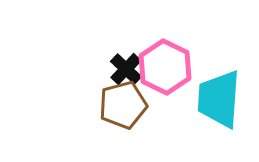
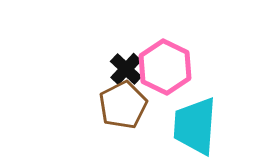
cyan trapezoid: moved 24 px left, 27 px down
brown pentagon: rotated 12 degrees counterclockwise
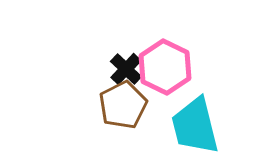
cyan trapezoid: rotated 18 degrees counterclockwise
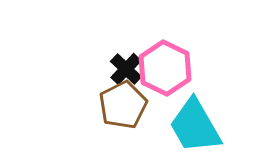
pink hexagon: moved 1 px down
cyan trapezoid: rotated 16 degrees counterclockwise
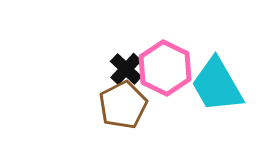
cyan trapezoid: moved 22 px right, 41 px up
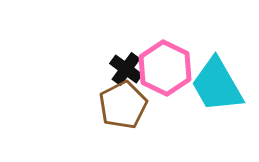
black cross: rotated 8 degrees counterclockwise
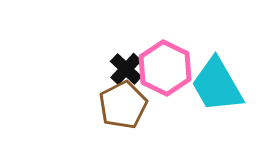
black cross: rotated 8 degrees clockwise
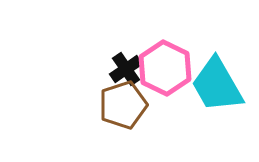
black cross: rotated 12 degrees clockwise
brown pentagon: rotated 9 degrees clockwise
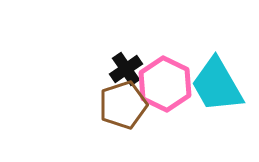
pink hexagon: moved 16 px down
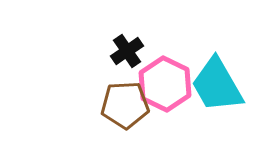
black cross: moved 1 px right, 18 px up
brown pentagon: moved 2 px right; rotated 15 degrees clockwise
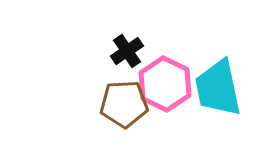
cyan trapezoid: moved 1 px right, 3 px down; rotated 18 degrees clockwise
brown pentagon: moved 1 px left, 1 px up
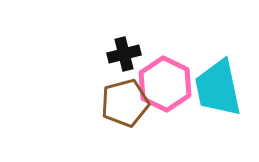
black cross: moved 3 px left, 3 px down; rotated 20 degrees clockwise
brown pentagon: moved 1 px right, 1 px up; rotated 12 degrees counterclockwise
